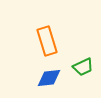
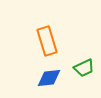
green trapezoid: moved 1 px right, 1 px down
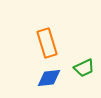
orange rectangle: moved 2 px down
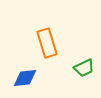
blue diamond: moved 24 px left
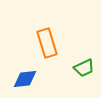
blue diamond: moved 1 px down
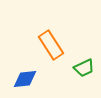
orange rectangle: moved 4 px right, 2 px down; rotated 16 degrees counterclockwise
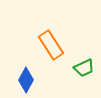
blue diamond: moved 1 px right, 1 px down; rotated 55 degrees counterclockwise
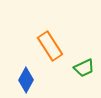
orange rectangle: moved 1 px left, 1 px down
